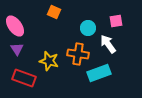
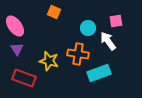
white arrow: moved 3 px up
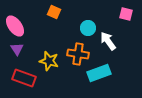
pink square: moved 10 px right, 7 px up; rotated 24 degrees clockwise
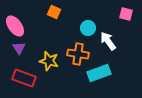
purple triangle: moved 2 px right, 1 px up
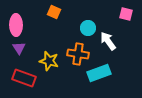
pink ellipse: moved 1 px right, 1 px up; rotated 35 degrees clockwise
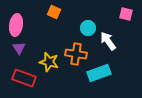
pink ellipse: rotated 10 degrees clockwise
orange cross: moved 2 px left
yellow star: moved 1 px down
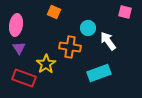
pink square: moved 1 px left, 2 px up
orange cross: moved 6 px left, 7 px up
yellow star: moved 3 px left, 2 px down; rotated 24 degrees clockwise
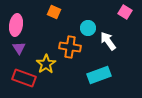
pink square: rotated 16 degrees clockwise
cyan rectangle: moved 2 px down
